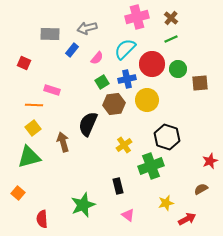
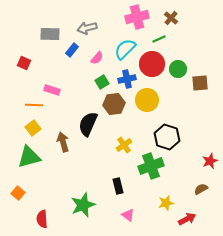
green line: moved 12 px left
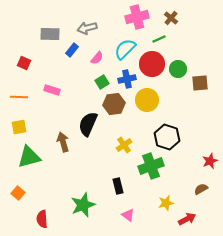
orange line: moved 15 px left, 8 px up
yellow square: moved 14 px left, 1 px up; rotated 28 degrees clockwise
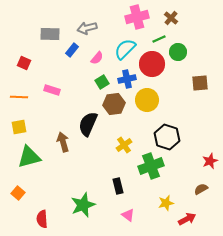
green circle: moved 17 px up
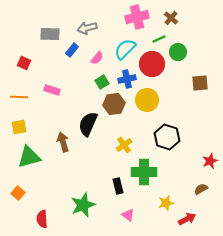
green cross: moved 7 px left, 6 px down; rotated 20 degrees clockwise
